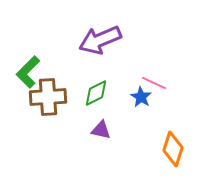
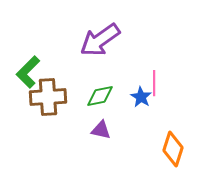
purple arrow: rotated 12 degrees counterclockwise
pink line: rotated 65 degrees clockwise
green diamond: moved 4 px right, 3 px down; rotated 16 degrees clockwise
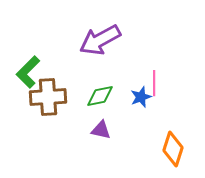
purple arrow: rotated 6 degrees clockwise
blue star: rotated 20 degrees clockwise
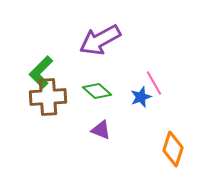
green L-shape: moved 13 px right
pink line: rotated 30 degrees counterclockwise
green diamond: moved 3 px left, 5 px up; rotated 52 degrees clockwise
purple triangle: rotated 10 degrees clockwise
